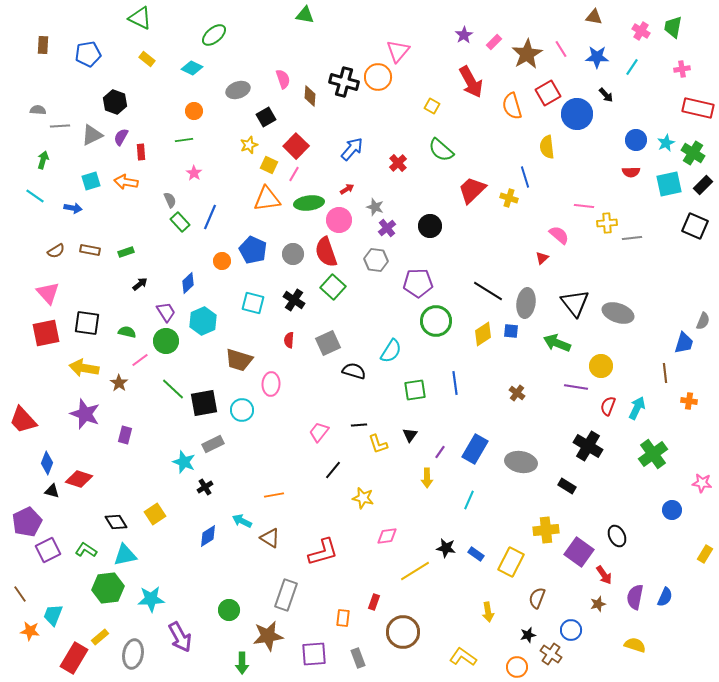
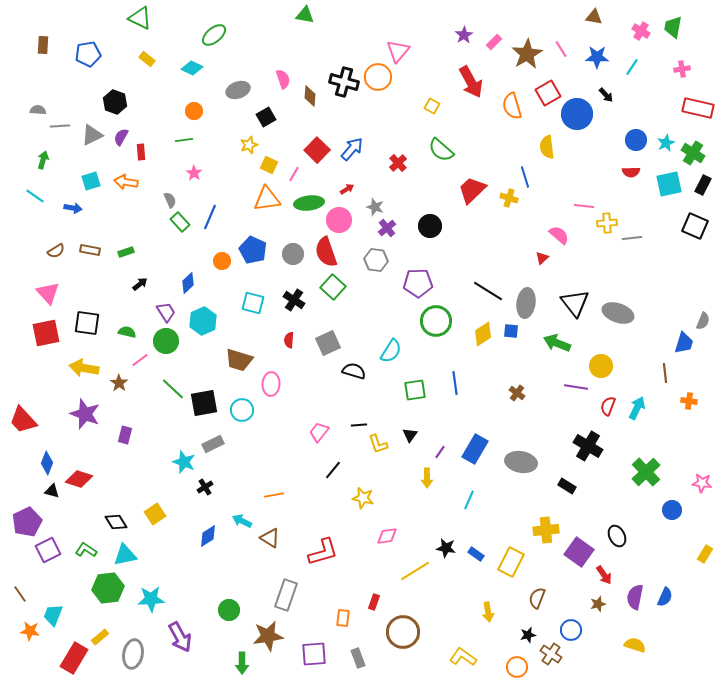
red square at (296, 146): moved 21 px right, 4 px down
black rectangle at (703, 185): rotated 18 degrees counterclockwise
green cross at (653, 454): moved 7 px left, 18 px down; rotated 8 degrees counterclockwise
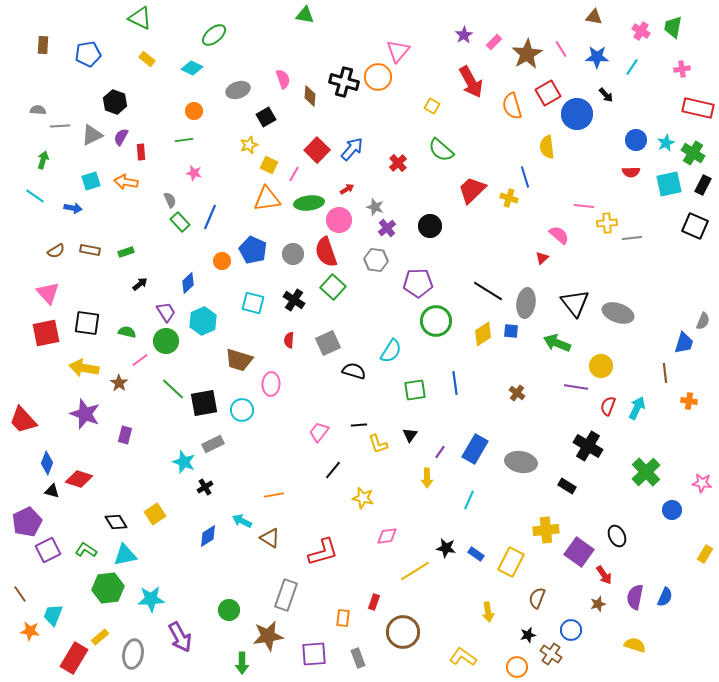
pink star at (194, 173): rotated 21 degrees counterclockwise
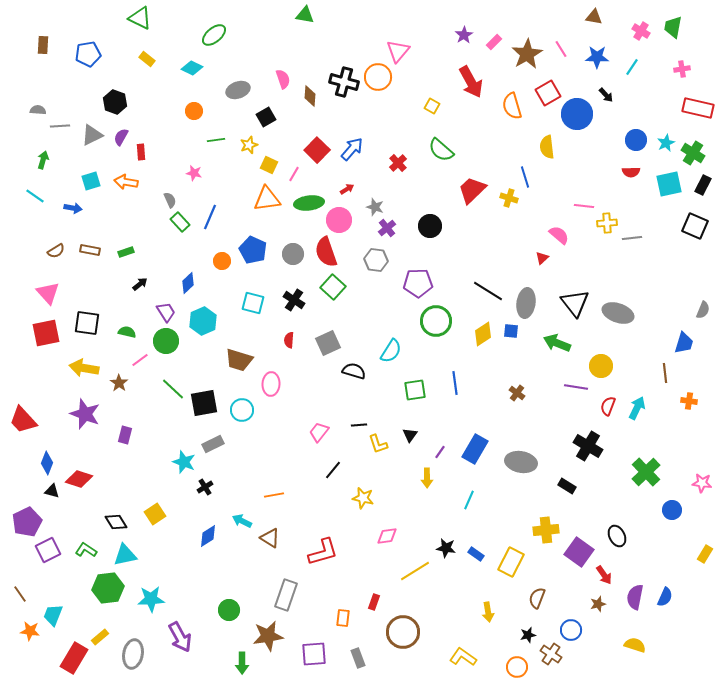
green line at (184, 140): moved 32 px right
gray semicircle at (703, 321): moved 11 px up
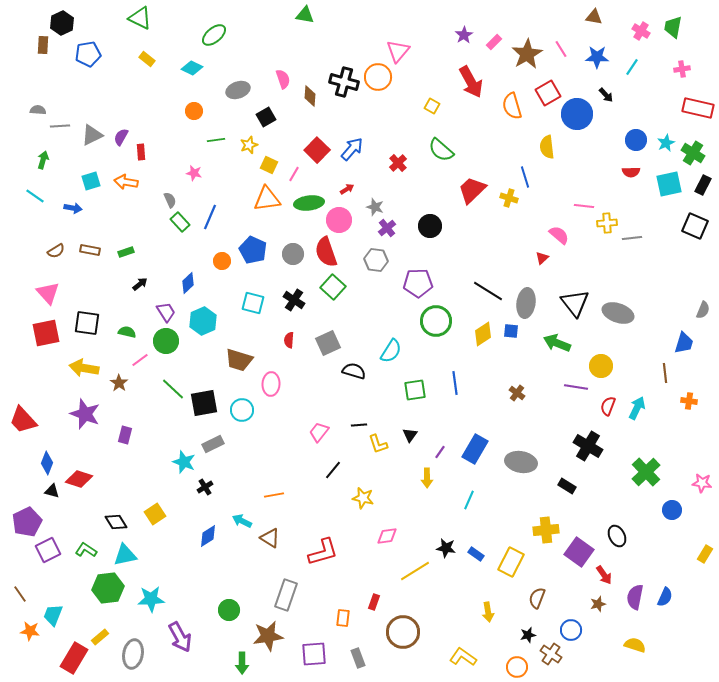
black hexagon at (115, 102): moved 53 px left, 79 px up; rotated 15 degrees clockwise
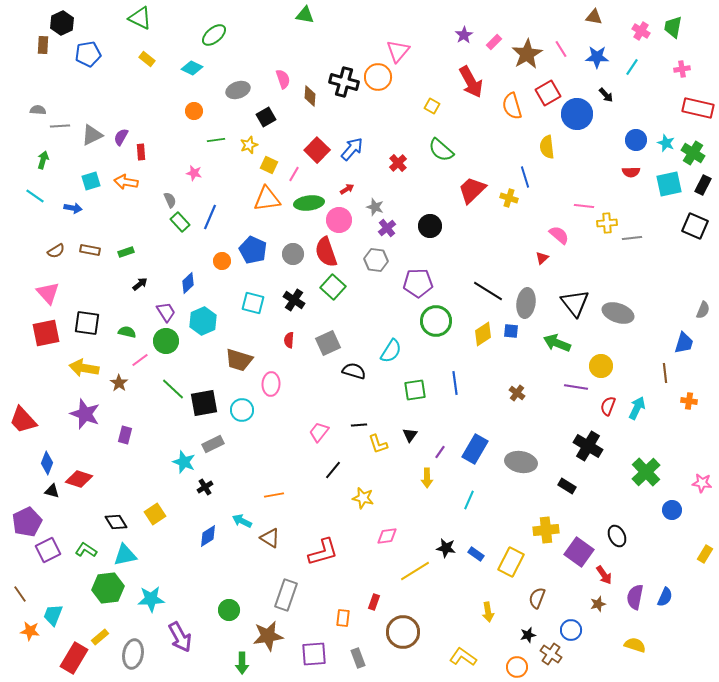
cyan star at (666, 143): rotated 24 degrees counterclockwise
